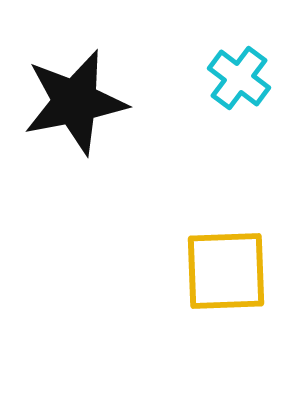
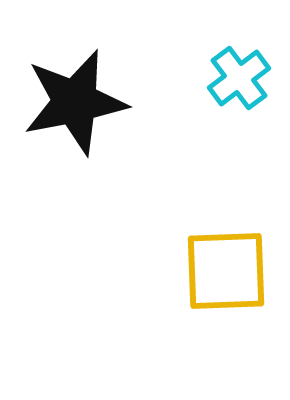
cyan cross: rotated 16 degrees clockwise
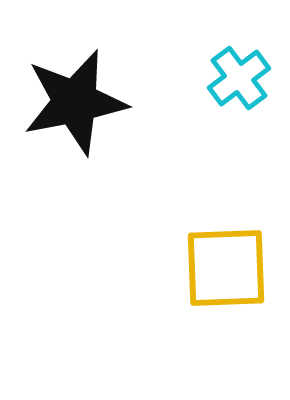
yellow square: moved 3 px up
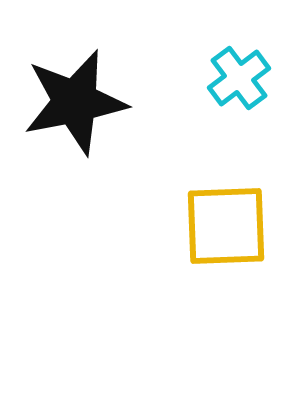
yellow square: moved 42 px up
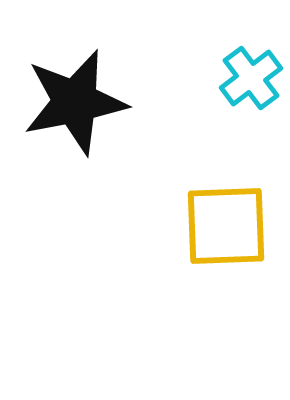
cyan cross: moved 12 px right
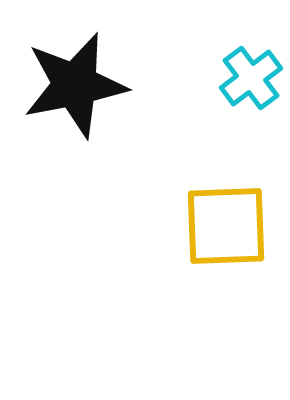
black star: moved 17 px up
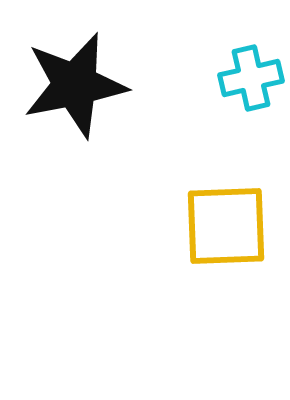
cyan cross: rotated 24 degrees clockwise
